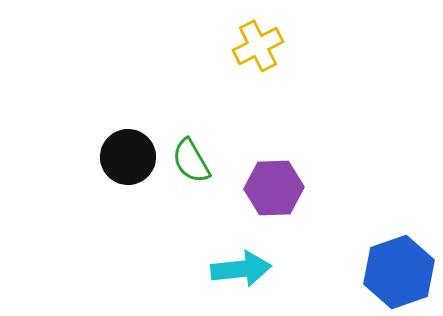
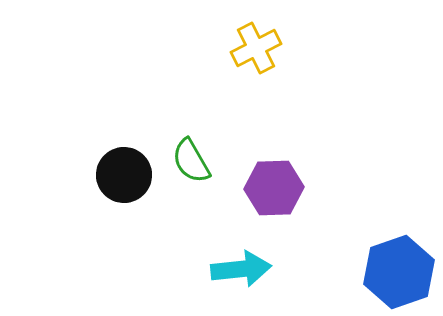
yellow cross: moved 2 px left, 2 px down
black circle: moved 4 px left, 18 px down
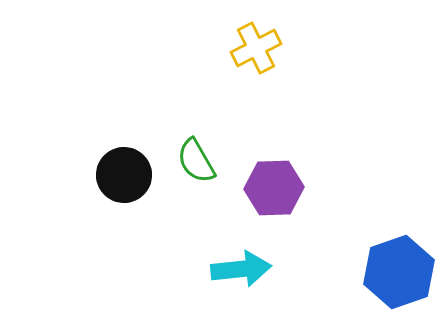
green semicircle: moved 5 px right
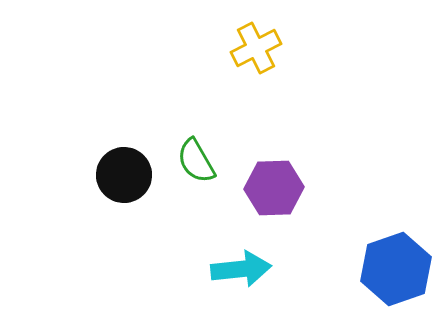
blue hexagon: moved 3 px left, 3 px up
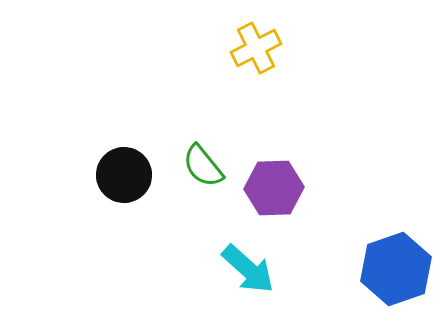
green semicircle: moved 7 px right, 5 px down; rotated 9 degrees counterclockwise
cyan arrow: moved 7 px right; rotated 48 degrees clockwise
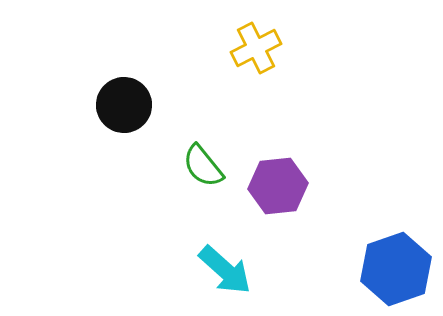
black circle: moved 70 px up
purple hexagon: moved 4 px right, 2 px up; rotated 4 degrees counterclockwise
cyan arrow: moved 23 px left, 1 px down
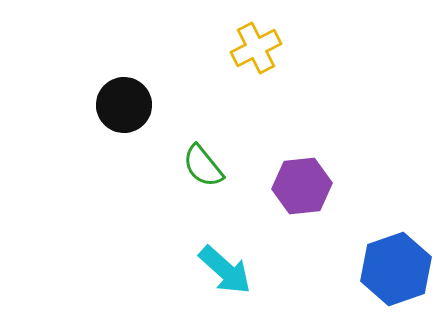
purple hexagon: moved 24 px right
